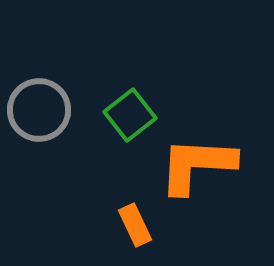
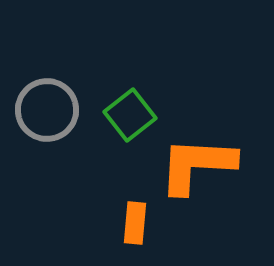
gray circle: moved 8 px right
orange rectangle: moved 2 px up; rotated 30 degrees clockwise
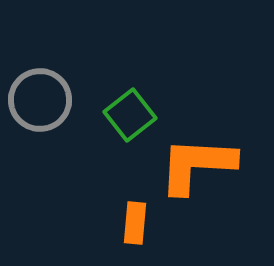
gray circle: moved 7 px left, 10 px up
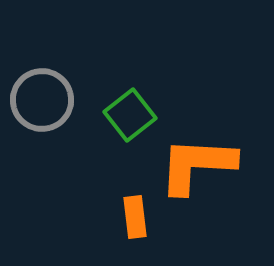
gray circle: moved 2 px right
orange rectangle: moved 6 px up; rotated 12 degrees counterclockwise
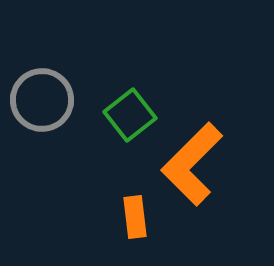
orange L-shape: moved 5 px left, 1 px up; rotated 48 degrees counterclockwise
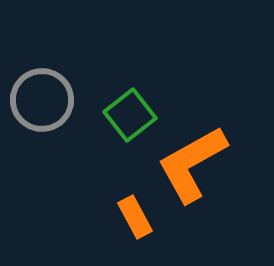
orange L-shape: rotated 16 degrees clockwise
orange rectangle: rotated 21 degrees counterclockwise
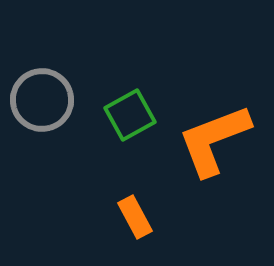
green square: rotated 9 degrees clockwise
orange L-shape: moved 22 px right, 24 px up; rotated 8 degrees clockwise
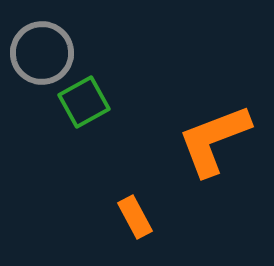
gray circle: moved 47 px up
green square: moved 46 px left, 13 px up
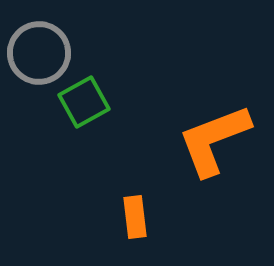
gray circle: moved 3 px left
orange rectangle: rotated 21 degrees clockwise
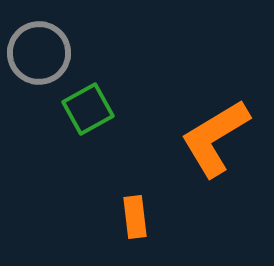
green square: moved 4 px right, 7 px down
orange L-shape: moved 1 px right, 2 px up; rotated 10 degrees counterclockwise
